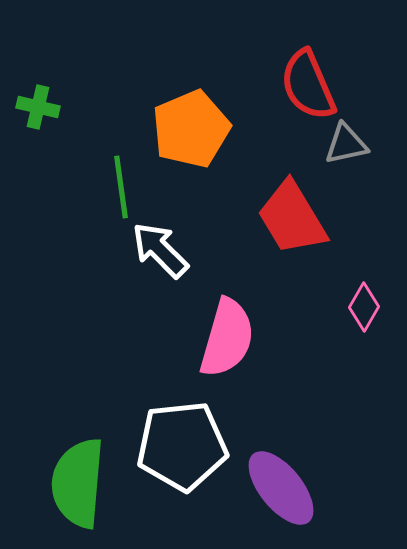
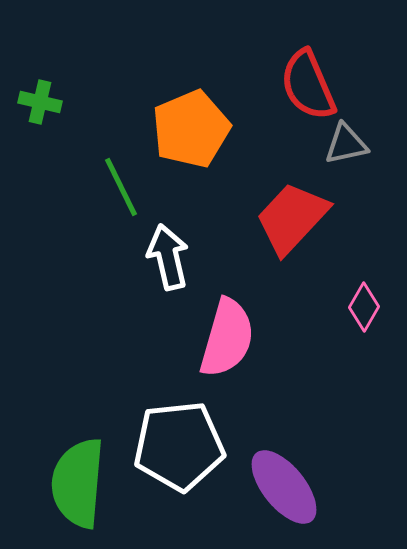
green cross: moved 2 px right, 5 px up
green line: rotated 18 degrees counterclockwise
red trapezoid: rotated 74 degrees clockwise
white arrow: moved 8 px right, 7 px down; rotated 32 degrees clockwise
white pentagon: moved 3 px left
purple ellipse: moved 3 px right, 1 px up
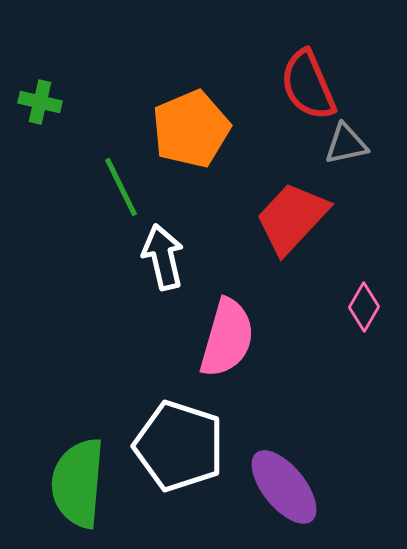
white arrow: moved 5 px left
white pentagon: rotated 24 degrees clockwise
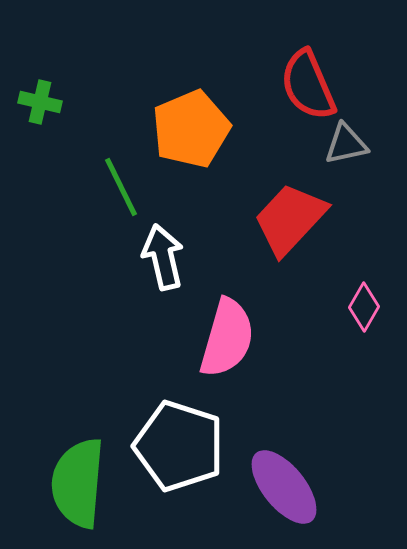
red trapezoid: moved 2 px left, 1 px down
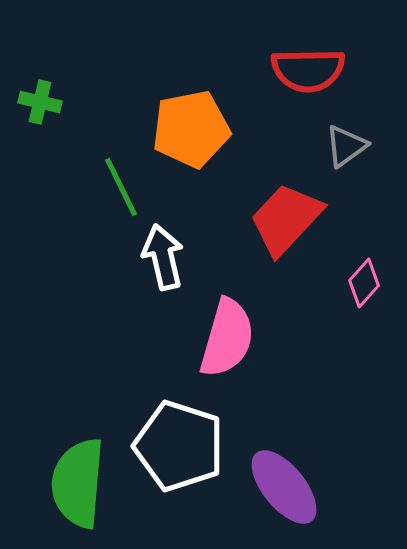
red semicircle: moved 15 px up; rotated 68 degrees counterclockwise
orange pentagon: rotated 12 degrees clockwise
gray triangle: moved 2 px down; rotated 24 degrees counterclockwise
red trapezoid: moved 4 px left
pink diamond: moved 24 px up; rotated 12 degrees clockwise
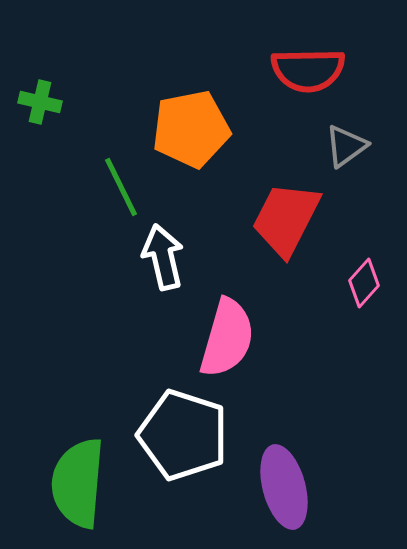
red trapezoid: rotated 16 degrees counterclockwise
white pentagon: moved 4 px right, 11 px up
purple ellipse: rotated 24 degrees clockwise
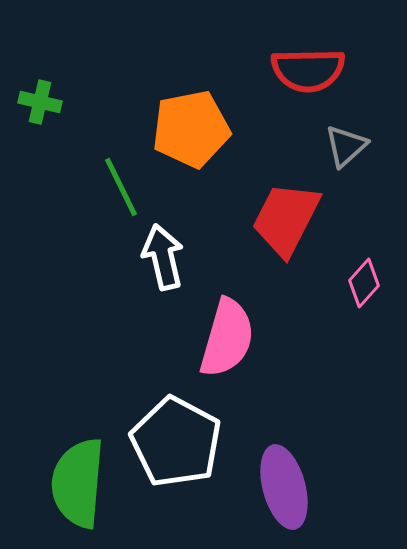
gray triangle: rotated 6 degrees counterclockwise
white pentagon: moved 7 px left, 7 px down; rotated 10 degrees clockwise
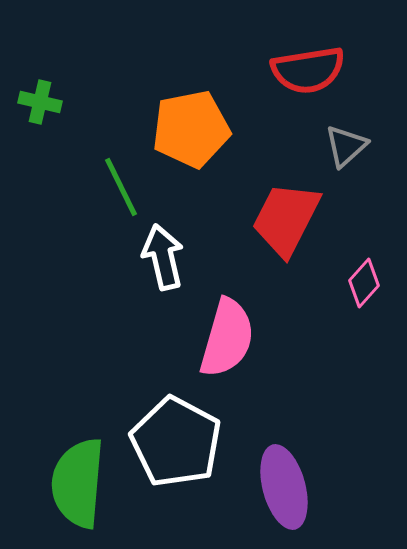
red semicircle: rotated 8 degrees counterclockwise
